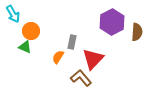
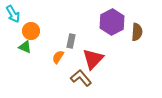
gray rectangle: moved 1 px left, 1 px up
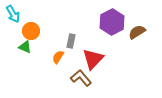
brown semicircle: rotated 126 degrees counterclockwise
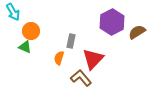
cyan arrow: moved 2 px up
orange semicircle: moved 1 px right, 1 px down; rotated 16 degrees counterclockwise
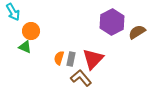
gray rectangle: moved 18 px down
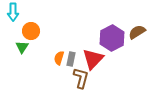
cyan arrow: rotated 30 degrees clockwise
purple hexagon: moved 16 px down
green triangle: moved 3 px left; rotated 40 degrees clockwise
brown L-shape: rotated 55 degrees clockwise
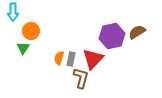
purple hexagon: moved 2 px up; rotated 15 degrees clockwise
green triangle: moved 1 px right, 1 px down
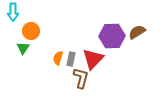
purple hexagon: rotated 10 degrees clockwise
orange semicircle: moved 1 px left
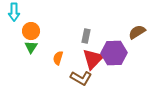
cyan arrow: moved 1 px right
purple hexagon: moved 2 px right, 17 px down
green triangle: moved 8 px right, 1 px up
gray rectangle: moved 15 px right, 23 px up
brown L-shape: rotated 105 degrees clockwise
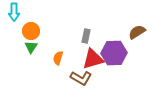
red triangle: rotated 30 degrees clockwise
